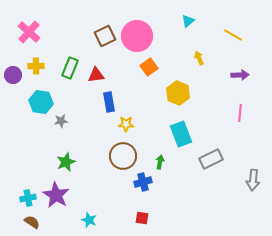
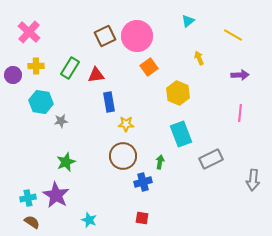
green rectangle: rotated 10 degrees clockwise
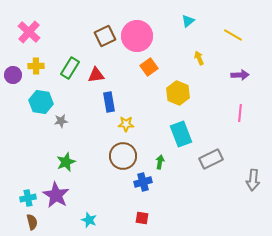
brown semicircle: rotated 42 degrees clockwise
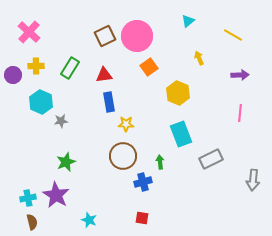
red triangle: moved 8 px right
cyan hexagon: rotated 15 degrees clockwise
green arrow: rotated 16 degrees counterclockwise
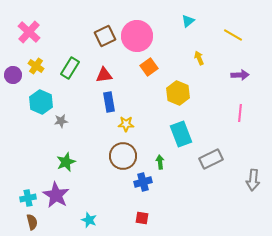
yellow cross: rotated 35 degrees clockwise
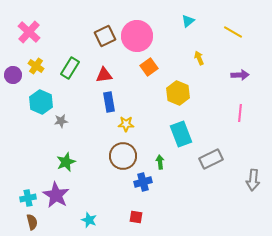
yellow line: moved 3 px up
red square: moved 6 px left, 1 px up
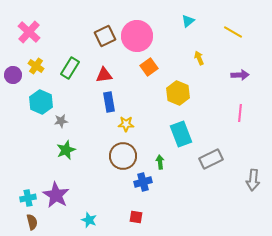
green star: moved 12 px up
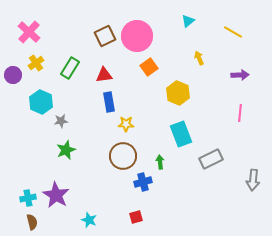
yellow cross: moved 3 px up; rotated 21 degrees clockwise
red square: rotated 24 degrees counterclockwise
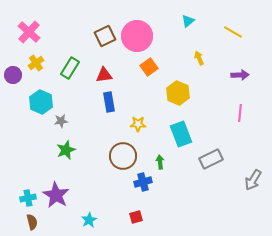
yellow star: moved 12 px right
gray arrow: rotated 25 degrees clockwise
cyan star: rotated 21 degrees clockwise
